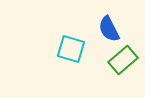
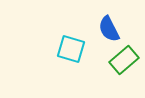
green rectangle: moved 1 px right
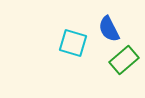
cyan square: moved 2 px right, 6 px up
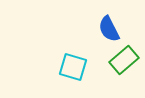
cyan square: moved 24 px down
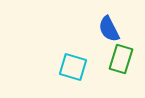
green rectangle: moved 3 px left, 1 px up; rotated 32 degrees counterclockwise
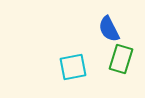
cyan square: rotated 28 degrees counterclockwise
